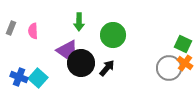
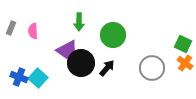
gray circle: moved 17 px left
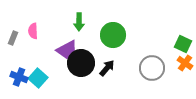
gray rectangle: moved 2 px right, 10 px down
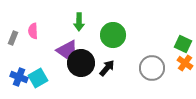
cyan square: rotated 18 degrees clockwise
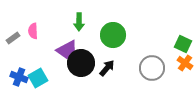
gray rectangle: rotated 32 degrees clockwise
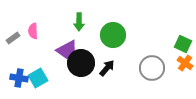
blue cross: moved 1 px down; rotated 12 degrees counterclockwise
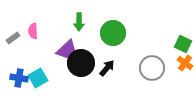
green circle: moved 2 px up
purple trapezoid: rotated 15 degrees counterclockwise
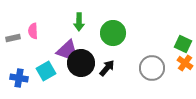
gray rectangle: rotated 24 degrees clockwise
cyan square: moved 8 px right, 7 px up
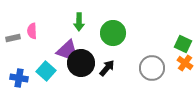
pink semicircle: moved 1 px left
cyan square: rotated 18 degrees counterclockwise
